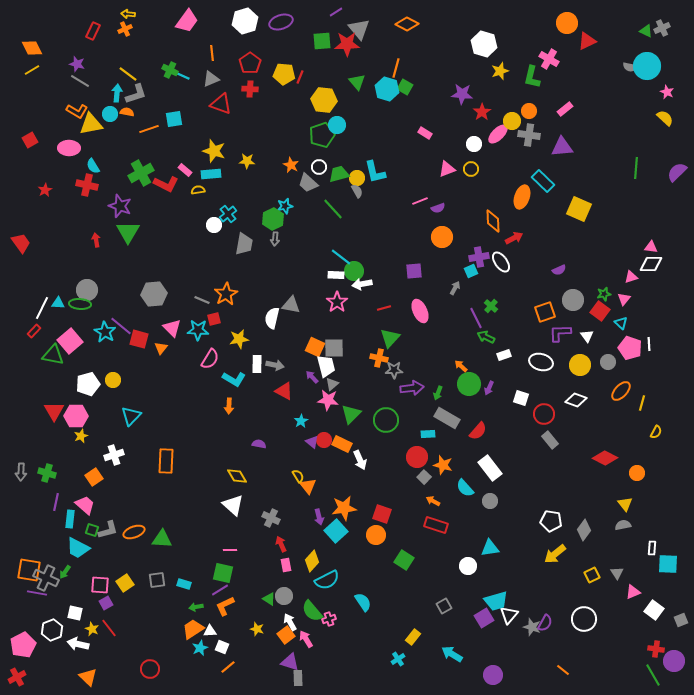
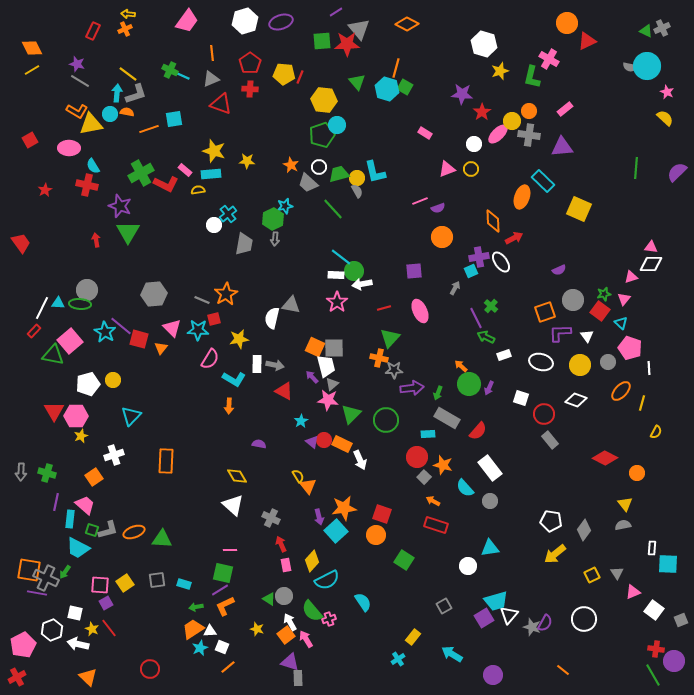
white line at (649, 344): moved 24 px down
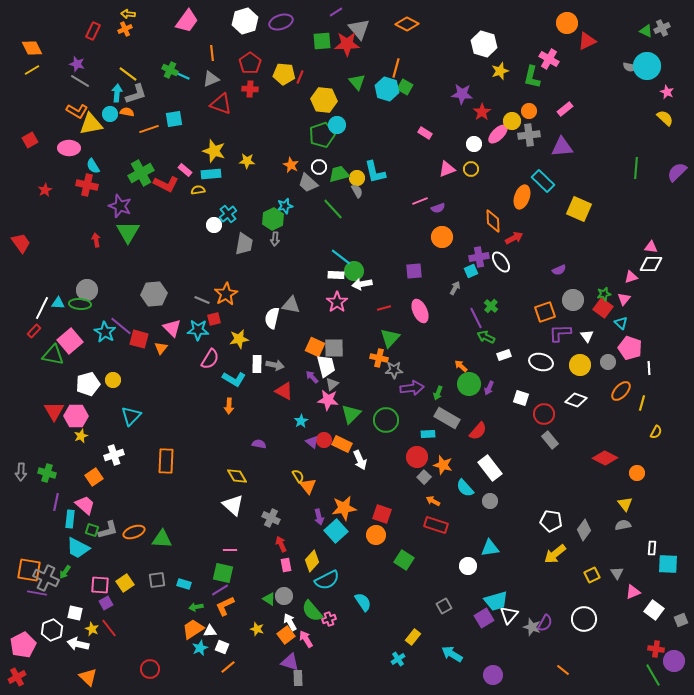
gray cross at (529, 135): rotated 15 degrees counterclockwise
red square at (600, 311): moved 3 px right, 3 px up
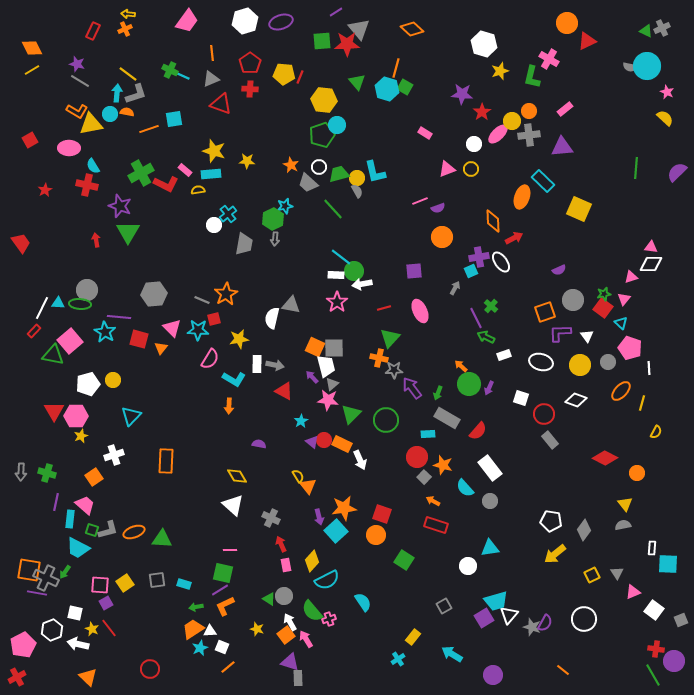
orange diamond at (407, 24): moved 5 px right, 5 px down; rotated 15 degrees clockwise
purple line at (121, 326): moved 2 px left, 9 px up; rotated 35 degrees counterclockwise
purple arrow at (412, 388): rotated 120 degrees counterclockwise
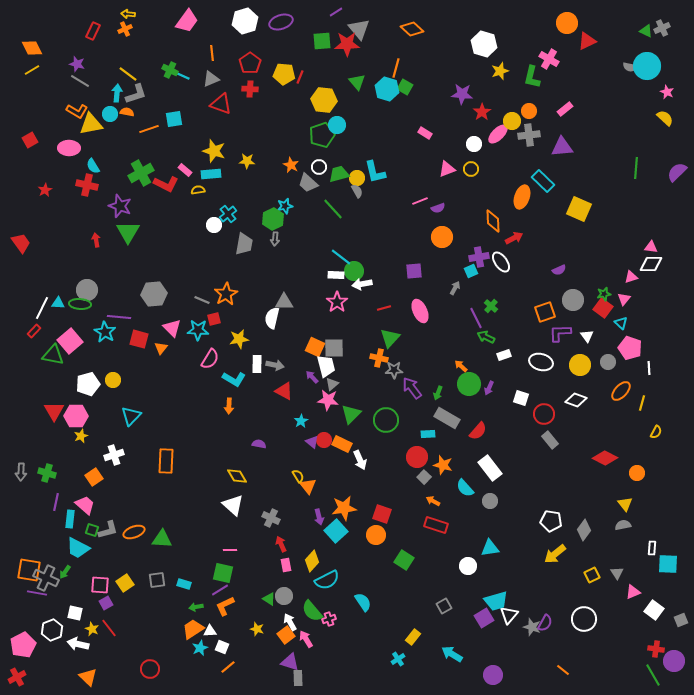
gray triangle at (291, 305): moved 7 px left, 3 px up; rotated 12 degrees counterclockwise
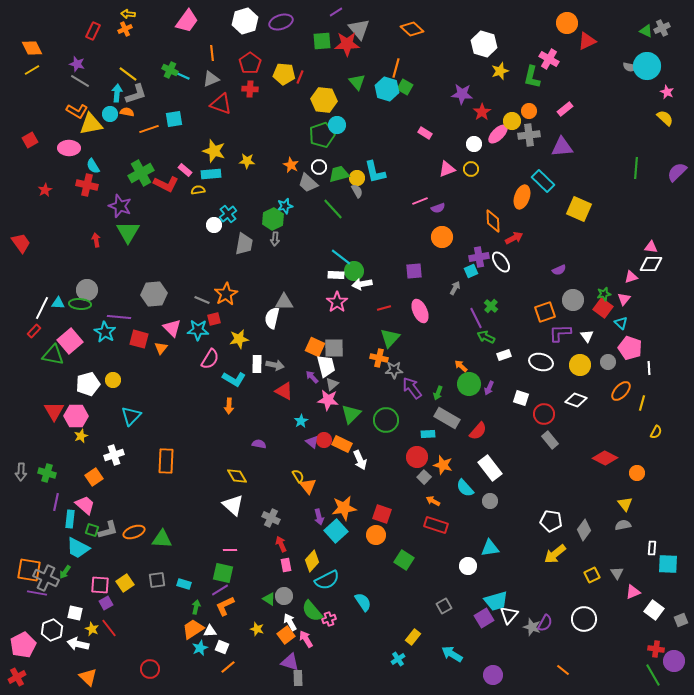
green arrow at (196, 607): rotated 112 degrees clockwise
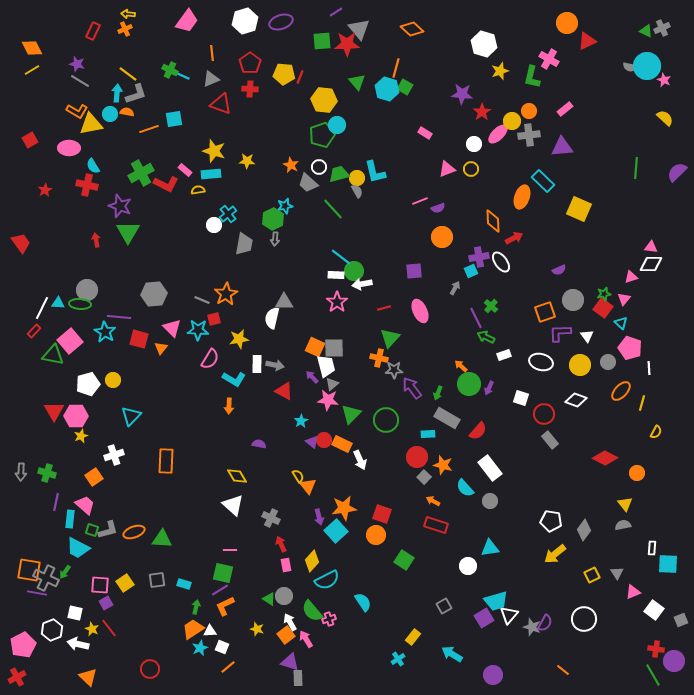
pink star at (667, 92): moved 3 px left, 12 px up
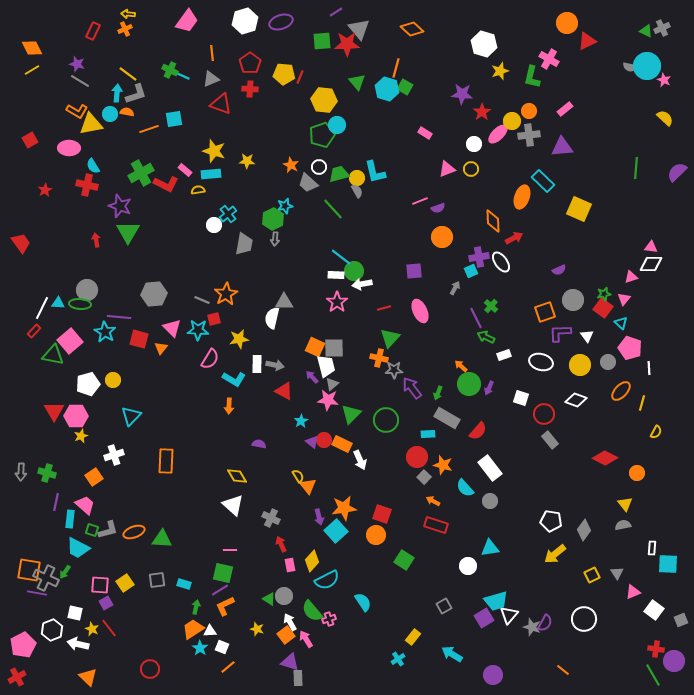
pink rectangle at (286, 565): moved 4 px right
cyan star at (200, 648): rotated 14 degrees counterclockwise
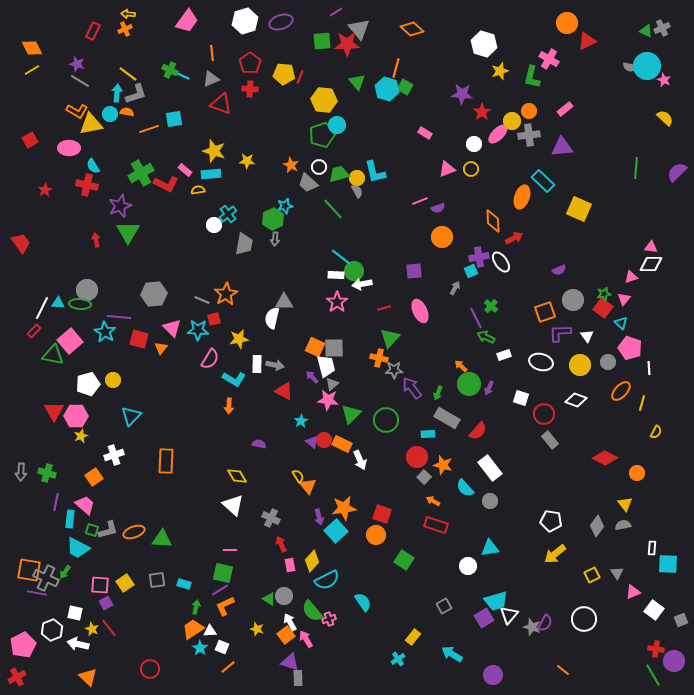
purple star at (120, 206): rotated 30 degrees clockwise
gray diamond at (584, 530): moved 13 px right, 4 px up
